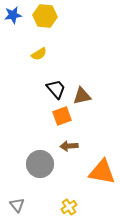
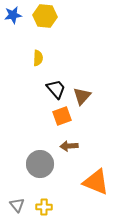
yellow semicircle: moved 1 px left, 4 px down; rotated 56 degrees counterclockwise
brown triangle: rotated 36 degrees counterclockwise
orange triangle: moved 6 px left, 10 px down; rotated 12 degrees clockwise
yellow cross: moved 25 px left; rotated 35 degrees clockwise
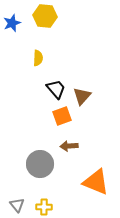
blue star: moved 1 px left, 8 px down; rotated 12 degrees counterclockwise
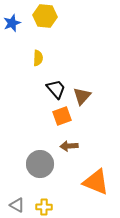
gray triangle: rotated 21 degrees counterclockwise
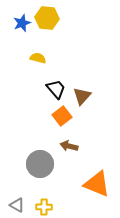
yellow hexagon: moved 2 px right, 2 px down
blue star: moved 10 px right
yellow semicircle: rotated 77 degrees counterclockwise
orange square: rotated 18 degrees counterclockwise
brown arrow: rotated 18 degrees clockwise
orange triangle: moved 1 px right, 2 px down
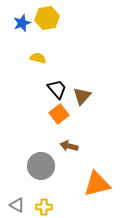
yellow hexagon: rotated 15 degrees counterclockwise
black trapezoid: moved 1 px right
orange square: moved 3 px left, 2 px up
gray circle: moved 1 px right, 2 px down
orange triangle: rotated 36 degrees counterclockwise
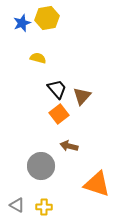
orange triangle: rotated 32 degrees clockwise
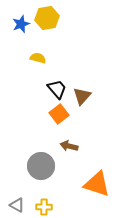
blue star: moved 1 px left, 1 px down
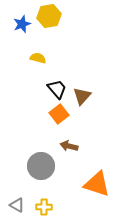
yellow hexagon: moved 2 px right, 2 px up
blue star: moved 1 px right
